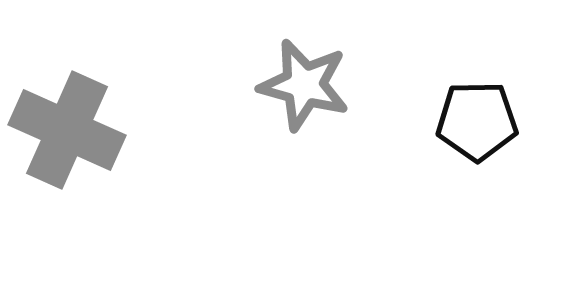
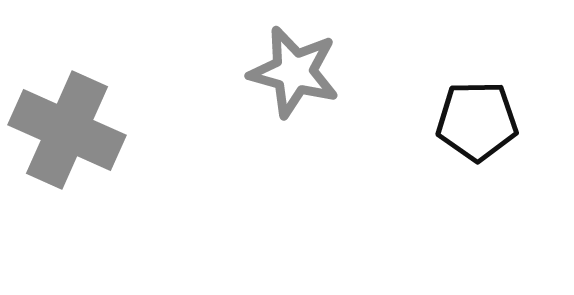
gray star: moved 10 px left, 13 px up
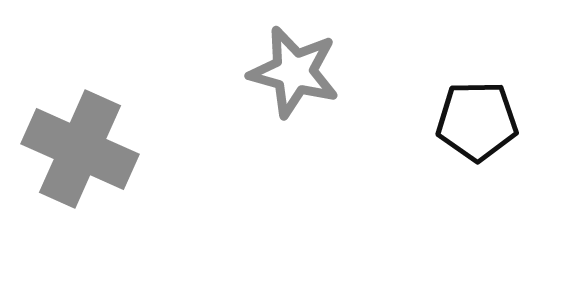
gray cross: moved 13 px right, 19 px down
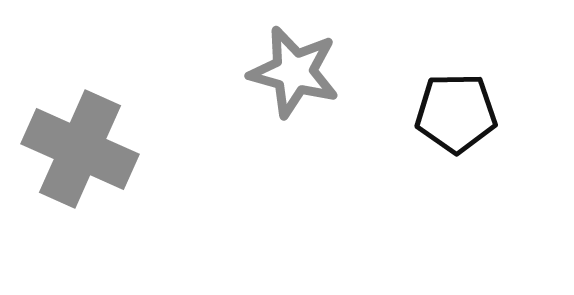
black pentagon: moved 21 px left, 8 px up
